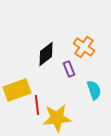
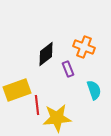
orange cross: rotated 15 degrees counterclockwise
purple rectangle: moved 1 px left
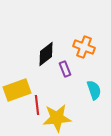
purple rectangle: moved 3 px left
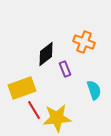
orange cross: moved 5 px up
yellow rectangle: moved 5 px right, 2 px up
red line: moved 3 px left, 5 px down; rotated 24 degrees counterclockwise
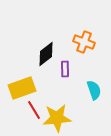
purple rectangle: rotated 21 degrees clockwise
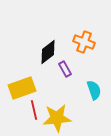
black diamond: moved 2 px right, 2 px up
purple rectangle: rotated 28 degrees counterclockwise
red line: rotated 18 degrees clockwise
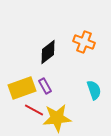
purple rectangle: moved 20 px left, 17 px down
red line: rotated 48 degrees counterclockwise
